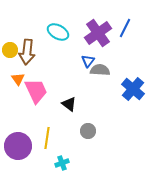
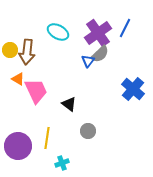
gray semicircle: moved 16 px up; rotated 132 degrees clockwise
orange triangle: rotated 24 degrees counterclockwise
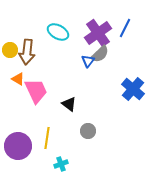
cyan cross: moved 1 px left, 1 px down
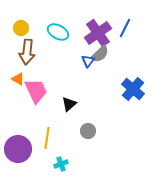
yellow circle: moved 11 px right, 22 px up
black triangle: rotated 42 degrees clockwise
purple circle: moved 3 px down
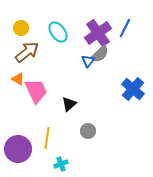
cyan ellipse: rotated 25 degrees clockwise
brown arrow: rotated 135 degrees counterclockwise
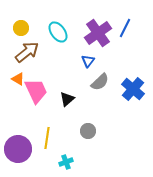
gray semicircle: moved 28 px down
black triangle: moved 2 px left, 5 px up
cyan cross: moved 5 px right, 2 px up
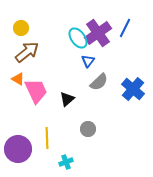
cyan ellipse: moved 20 px right, 6 px down
gray semicircle: moved 1 px left
gray circle: moved 2 px up
yellow line: rotated 10 degrees counterclockwise
